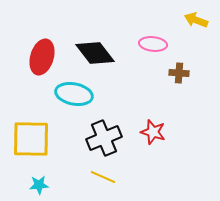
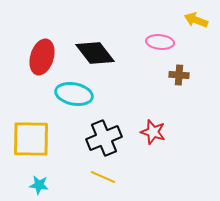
pink ellipse: moved 7 px right, 2 px up
brown cross: moved 2 px down
cyan star: rotated 12 degrees clockwise
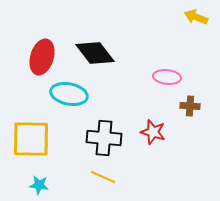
yellow arrow: moved 3 px up
pink ellipse: moved 7 px right, 35 px down
brown cross: moved 11 px right, 31 px down
cyan ellipse: moved 5 px left
black cross: rotated 28 degrees clockwise
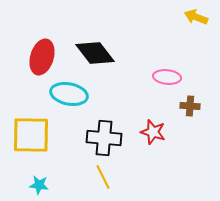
yellow square: moved 4 px up
yellow line: rotated 40 degrees clockwise
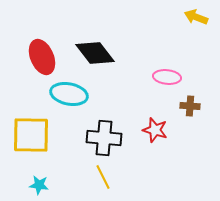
red ellipse: rotated 40 degrees counterclockwise
red star: moved 2 px right, 2 px up
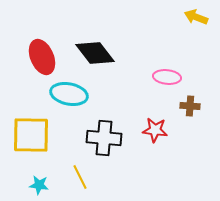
red star: rotated 10 degrees counterclockwise
yellow line: moved 23 px left
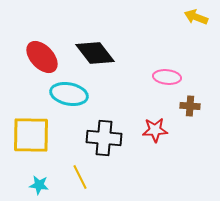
red ellipse: rotated 20 degrees counterclockwise
red star: rotated 10 degrees counterclockwise
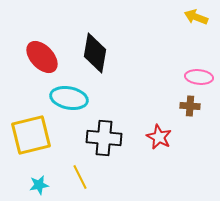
black diamond: rotated 48 degrees clockwise
pink ellipse: moved 32 px right
cyan ellipse: moved 4 px down
red star: moved 4 px right, 7 px down; rotated 30 degrees clockwise
yellow square: rotated 15 degrees counterclockwise
cyan star: rotated 18 degrees counterclockwise
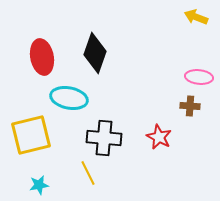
black diamond: rotated 9 degrees clockwise
red ellipse: rotated 32 degrees clockwise
yellow line: moved 8 px right, 4 px up
